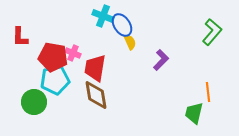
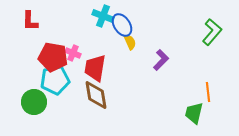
red L-shape: moved 10 px right, 16 px up
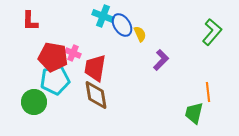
yellow semicircle: moved 10 px right, 8 px up
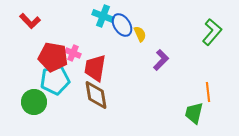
red L-shape: rotated 45 degrees counterclockwise
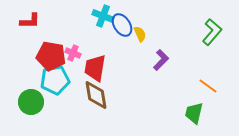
red L-shape: rotated 45 degrees counterclockwise
red pentagon: moved 2 px left, 1 px up
orange line: moved 6 px up; rotated 48 degrees counterclockwise
green circle: moved 3 px left
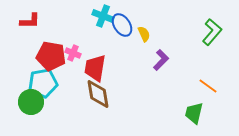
yellow semicircle: moved 4 px right
cyan pentagon: moved 12 px left, 3 px down
brown diamond: moved 2 px right, 1 px up
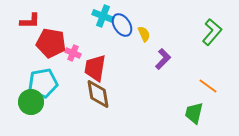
red pentagon: moved 13 px up
purple L-shape: moved 2 px right, 1 px up
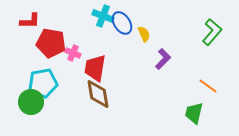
blue ellipse: moved 2 px up
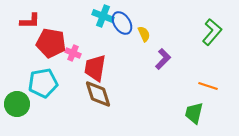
orange line: rotated 18 degrees counterclockwise
brown diamond: rotated 8 degrees counterclockwise
green circle: moved 14 px left, 2 px down
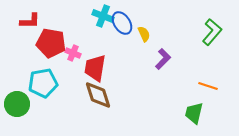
brown diamond: moved 1 px down
